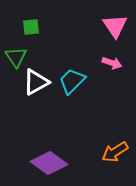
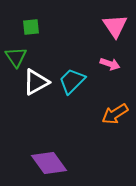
pink arrow: moved 2 px left, 1 px down
orange arrow: moved 38 px up
purple diamond: rotated 18 degrees clockwise
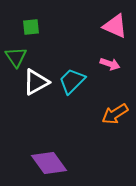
pink triangle: rotated 32 degrees counterclockwise
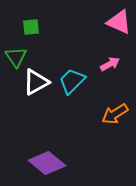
pink triangle: moved 4 px right, 4 px up
pink arrow: rotated 48 degrees counterclockwise
purple diamond: moved 2 px left; rotated 15 degrees counterclockwise
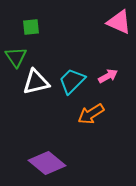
pink arrow: moved 2 px left, 12 px down
white triangle: rotated 16 degrees clockwise
orange arrow: moved 24 px left
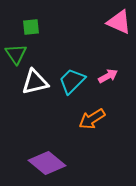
green triangle: moved 3 px up
white triangle: moved 1 px left
orange arrow: moved 1 px right, 5 px down
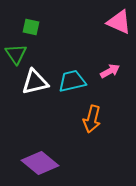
green square: rotated 18 degrees clockwise
pink arrow: moved 2 px right, 5 px up
cyan trapezoid: rotated 32 degrees clockwise
orange arrow: rotated 44 degrees counterclockwise
purple diamond: moved 7 px left
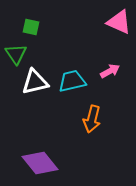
purple diamond: rotated 12 degrees clockwise
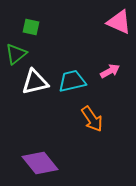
green triangle: rotated 25 degrees clockwise
orange arrow: rotated 48 degrees counterclockwise
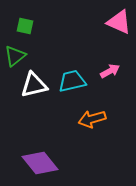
green square: moved 6 px left, 1 px up
green triangle: moved 1 px left, 2 px down
white triangle: moved 1 px left, 3 px down
orange arrow: rotated 108 degrees clockwise
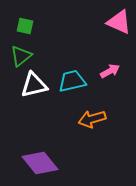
green triangle: moved 6 px right
